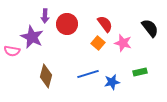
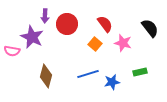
orange square: moved 3 px left, 1 px down
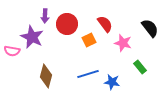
orange square: moved 6 px left, 4 px up; rotated 24 degrees clockwise
green rectangle: moved 5 px up; rotated 64 degrees clockwise
blue star: rotated 21 degrees clockwise
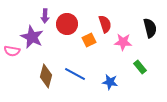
red semicircle: rotated 18 degrees clockwise
black semicircle: rotated 24 degrees clockwise
pink star: moved 1 px up; rotated 12 degrees counterclockwise
blue line: moved 13 px left; rotated 45 degrees clockwise
blue star: moved 2 px left
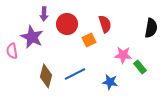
purple arrow: moved 1 px left, 2 px up
black semicircle: moved 1 px right; rotated 24 degrees clockwise
pink star: moved 13 px down
pink semicircle: rotated 70 degrees clockwise
blue line: rotated 55 degrees counterclockwise
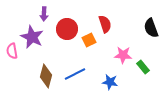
red circle: moved 5 px down
black semicircle: rotated 150 degrees clockwise
green rectangle: moved 3 px right
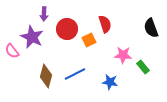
pink semicircle: rotated 28 degrees counterclockwise
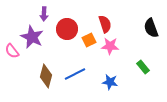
pink star: moved 13 px left, 9 px up
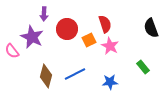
pink star: rotated 24 degrees clockwise
blue star: rotated 14 degrees counterclockwise
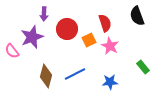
red semicircle: moved 1 px up
black semicircle: moved 14 px left, 12 px up
purple star: rotated 25 degrees clockwise
